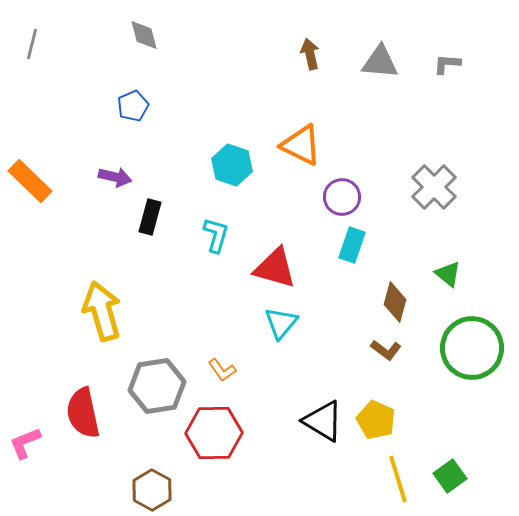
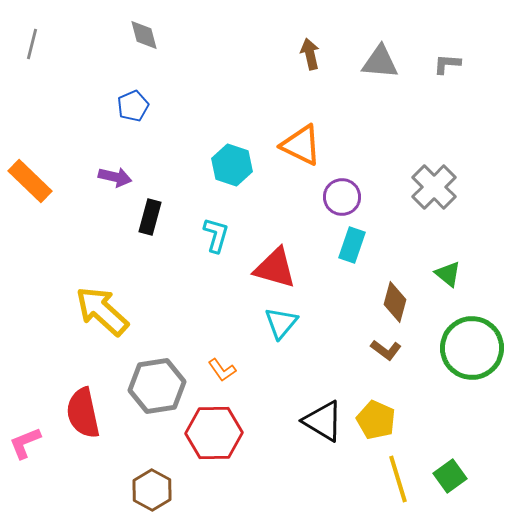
yellow arrow: rotated 32 degrees counterclockwise
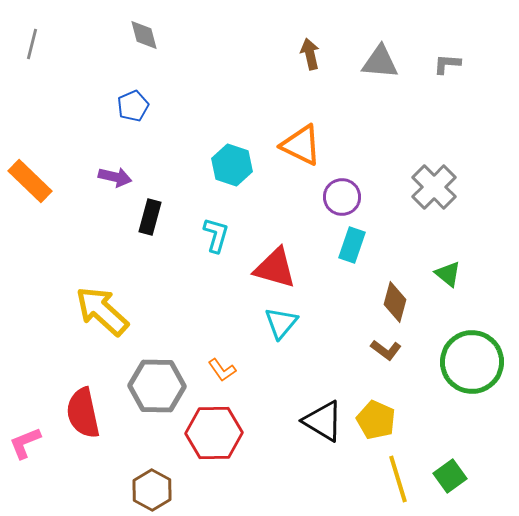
green circle: moved 14 px down
gray hexagon: rotated 10 degrees clockwise
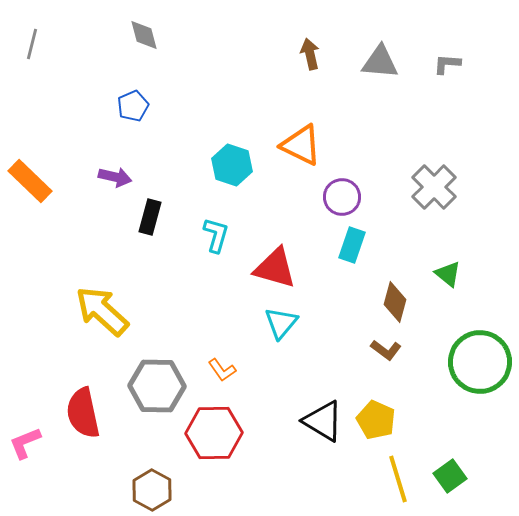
green circle: moved 8 px right
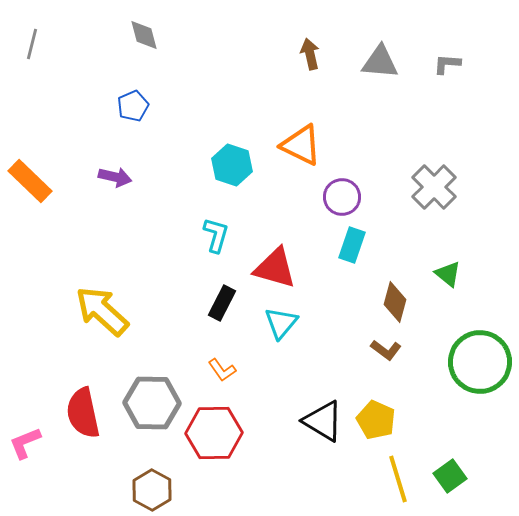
black rectangle: moved 72 px right, 86 px down; rotated 12 degrees clockwise
gray hexagon: moved 5 px left, 17 px down
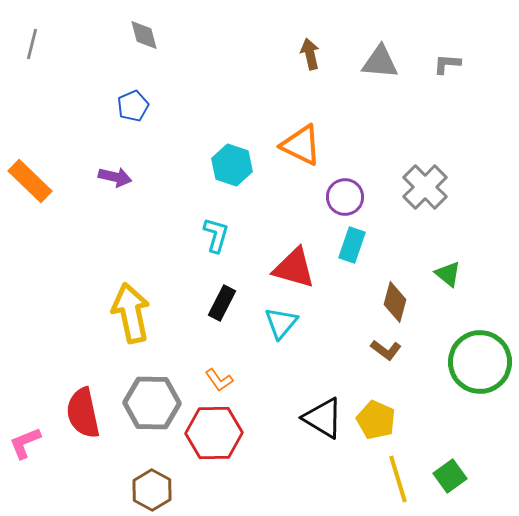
gray cross: moved 9 px left
purple circle: moved 3 px right
red triangle: moved 19 px right
yellow arrow: moved 29 px right, 2 px down; rotated 36 degrees clockwise
orange L-shape: moved 3 px left, 10 px down
black triangle: moved 3 px up
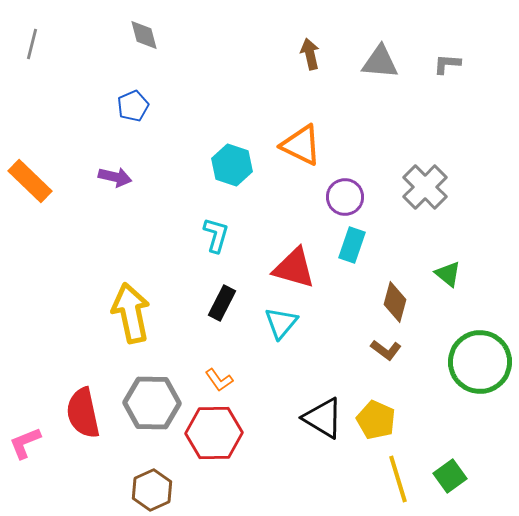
brown hexagon: rotated 6 degrees clockwise
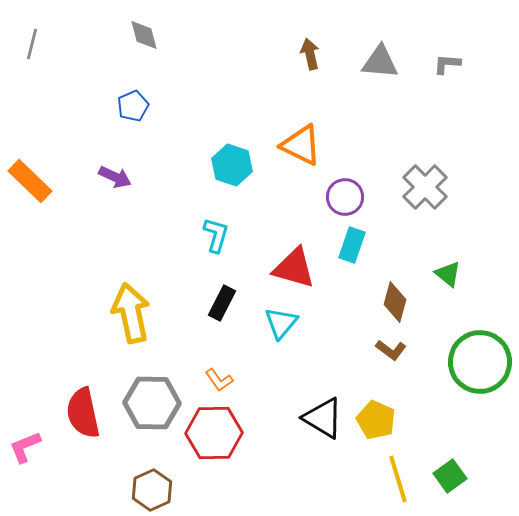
purple arrow: rotated 12 degrees clockwise
brown L-shape: moved 5 px right
pink L-shape: moved 4 px down
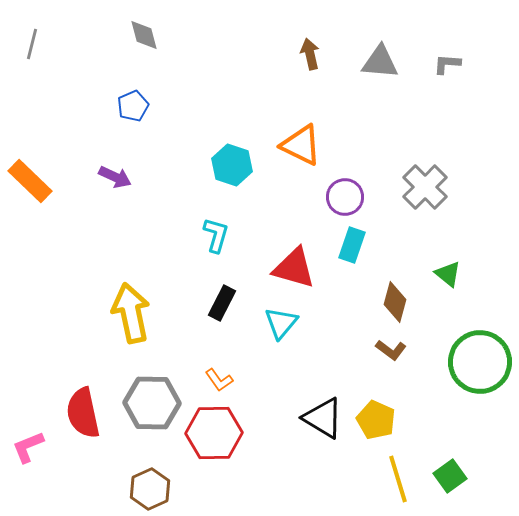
pink L-shape: moved 3 px right
brown hexagon: moved 2 px left, 1 px up
